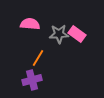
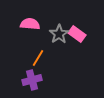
gray star: rotated 30 degrees counterclockwise
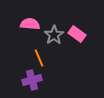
gray star: moved 5 px left, 1 px down
orange line: moved 1 px right; rotated 54 degrees counterclockwise
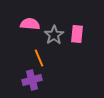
pink rectangle: rotated 60 degrees clockwise
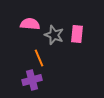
gray star: rotated 18 degrees counterclockwise
